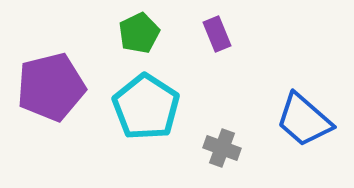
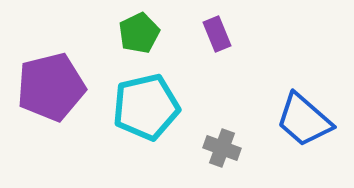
cyan pentagon: rotated 26 degrees clockwise
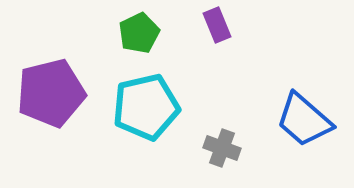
purple rectangle: moved 9 px up
purple pentagon: moved 6 px down
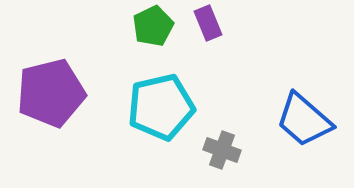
purple rectangle: moved 9 px left, 2 px up
green pentagon: moved 14 px right, 7 px up
cyan pentagon: moved 15 px right
gray cross: moved 2 px down
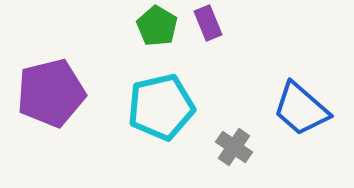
green pentagon: moved 4 px right; rotated 15 degrees counterclockwise
blue trapezoid: moved 3 px left, 11 px up
gray cross: moved 12 px right, 3 px up; rotated 15 degrees clockwise
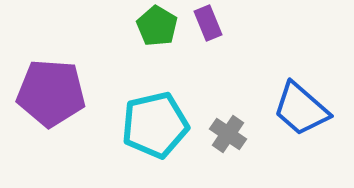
purple pentagon: rotated 18 degrees clockwise
cyan pentagon: moved 6 px left, 18 px down
gray cross: moved 6 px left, 13 px up
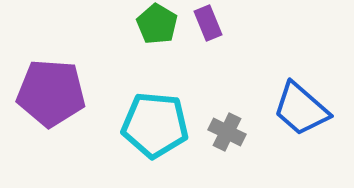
green pentagon: moved 2 px up
cyan pentagon: rotated 18 degrees clockwise
gray cross: moved 1 px left, 2 px up; rotated 9 degrees counterclockwise
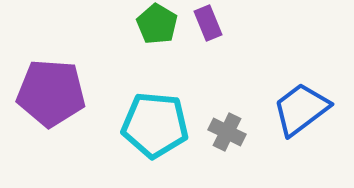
blue trapezoid: rotated 102 degrees clockwise
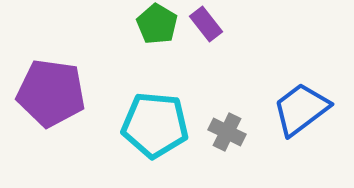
purple rectangle: moved 2 px left, 1 px down; rotated 16 degrees counterclockwise
purple pentagon: rotated 4 degrees clockwise
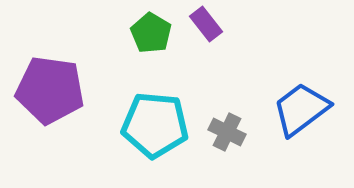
green pentagon: moved 6 px left, 9 px down
purple pentagon: moved 1 px left, 3 px up
